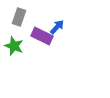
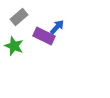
gray rectangle: rotated 30 degrees clockwise
purple rectangle: moved 2 px right
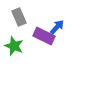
gray rectangle: rotated 72 degrees counterclockwise
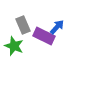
gray rectangle: moved 4 px right, 8 px down
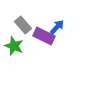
gray rectangle: rotated 18 degrees counterclockwise
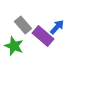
purple rectangle: moved 1 px left; rotated 15 degrees clockwise
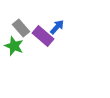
gray rectangle: moved 2 px left, 3 px down
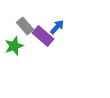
gray rectangle: moved 4 px right, 2 px up
green star: rotated 30 degrees clockwise
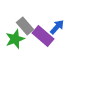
green star: moved 1 px right, 7 px up
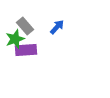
purple rectangle: moved 17 px left, 14 px down; rotated 45 degrees counterclockwise
